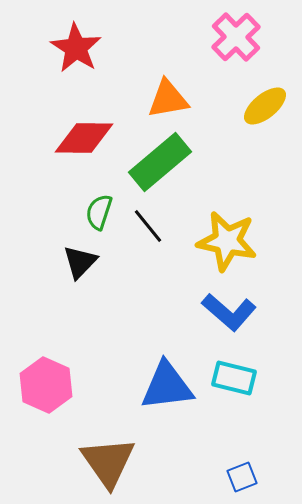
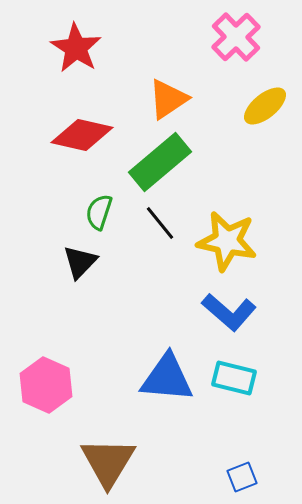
orange triangle: rotated 24 degrees counterclockwise
red diamond: moved 2 px left, 3 px up; rotated 12 degrees clockwise
black line: moved 12 px right, 3 px up
blue triangle: moved 8 px up; rotated 12 degrees clockwise
brown triangle: rotated 6 degrees clockwise
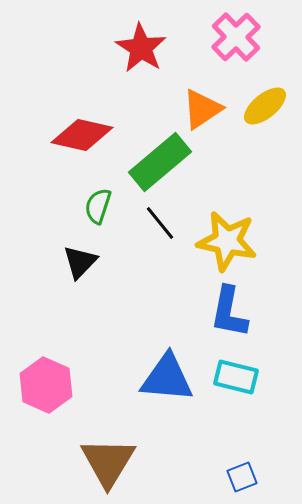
red star: moved 65 px right
orange triangle: moved 34 px right, 10 px down
green semicircle: moved 1 px left, 6 px up
blue L-shape: rotated 60 degrees clockwise
cyan rectangle: moved 2 px right, 1 px up
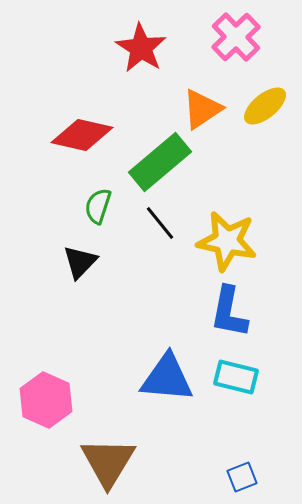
pink hexagon: moved 15 px down
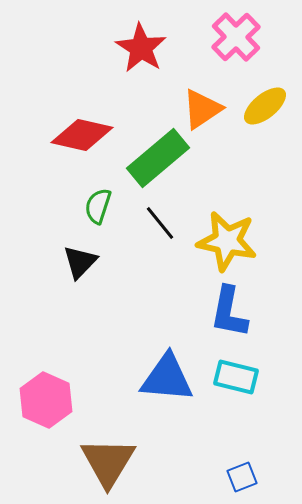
green rectangle: moved 2 px left, 4 px up
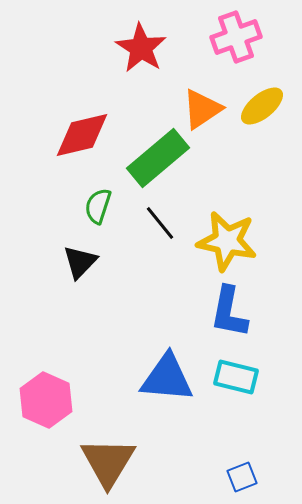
pink cross: rotated 24 degrees clockwise
yellow ellipse: moved 3 px left
red diamond: rotated 26 degrees counterclockwise
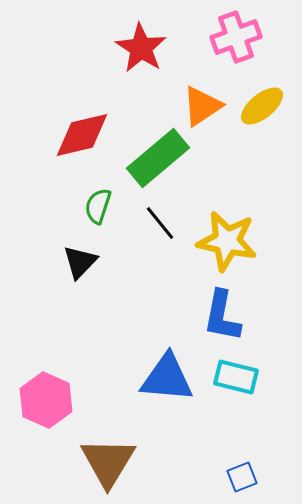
orange triangle: moved 3 px up
blue L-shape: moved 7 px left, 4 px down
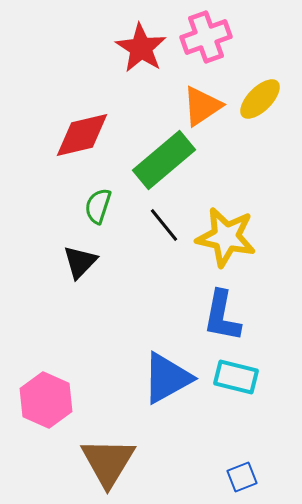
pink cross: moved 30 px left
yellow ellipse: moved 2 px left, 7 px up; rotated 6 degrees counterclockwise
green rectangle: moved 6 px right, 2 px down
black line: moved 4 px right, 2 px down
yellow star: moved 1 px left, 4 px up
blue triangle: rotated 34 degrees counterclockwise
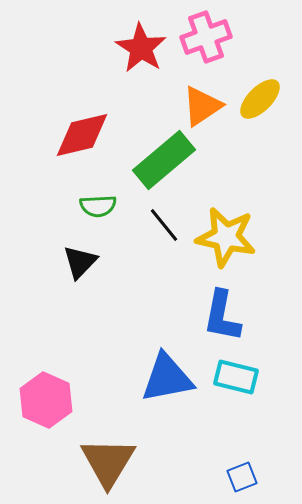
green semicircle: rotated 111 degrees counterclockwise
blue triangle: rotated 18 degrees clockwise
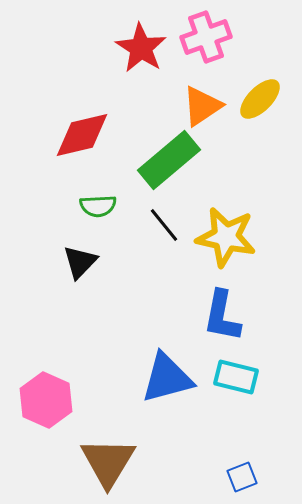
green rectangle: moved 5 px right
blue triangle: rotated 4 degrees counterclockwise
